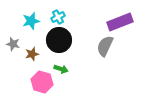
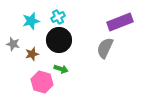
gray semicircle: moved 2 px down
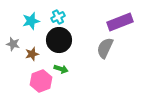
pink hexagon: moved 1 px left, 1 px up; rotated 25 degrees clockwise
